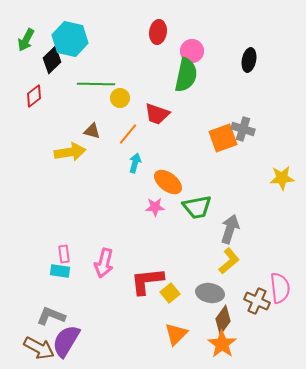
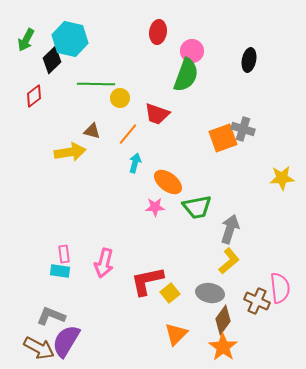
green semicircle: rotated 8 degrees clockwise
red L-shape: rotated 6 degrees counterclockwise
orange star: moved 1 px right, 3 px down
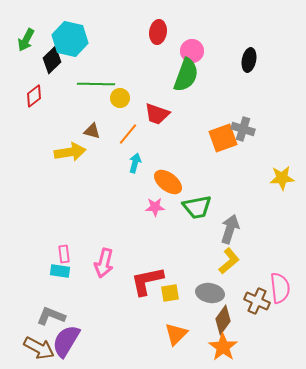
yellow square: rotated 30 degrees clockwise
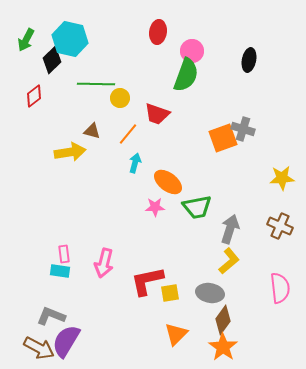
brown cross: moved 23 px right, 75 px up
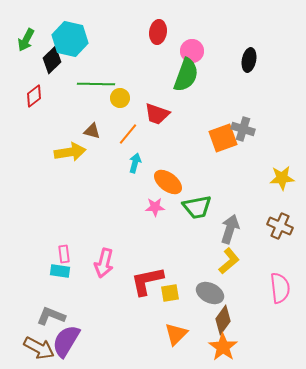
gray ellipse: rotated 16 degrees clockwise
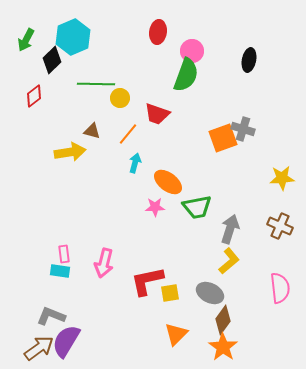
cyan hexagon: moved 3 px right, 2 px up; rotated 24 degrees clockwise
brown arrow: rotated 64 degrees counterclockwise
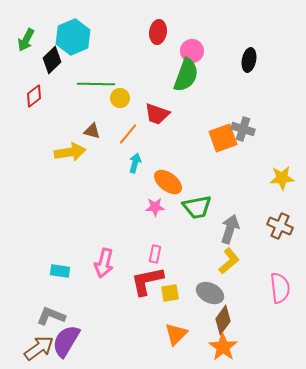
pink rectangle: moved 91 px right; rotated 18 degrees clockwise
